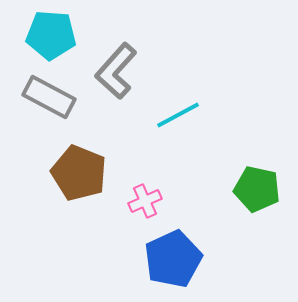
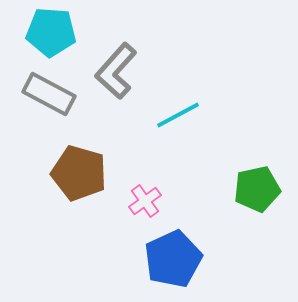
cyan pentagon: moved 3 px up
gray rectangle: moved 3 px up
brown pentagon: rotated 6 degrees counterclockwise
green pentagon: rotated 24 degrees counterclockwise
pink cross: rotated 12 degrees counterclockwise
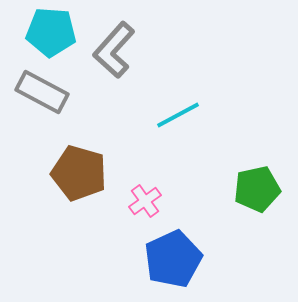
gray L-shape: moved 2 px left, 21 px up
gray rectangle: moved 7 px left, 2 px up
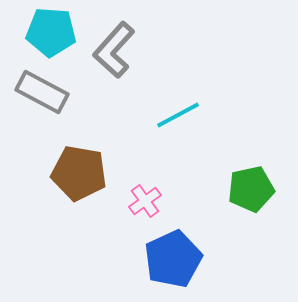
brown pentagon: rotated 6 degrees counterclockwise
green pentagon: moved 6 px left
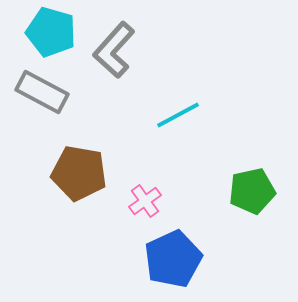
cyan pentagon: rotated 12 degrees clockwise
green pentagon: moved 1 px right, 2 px down
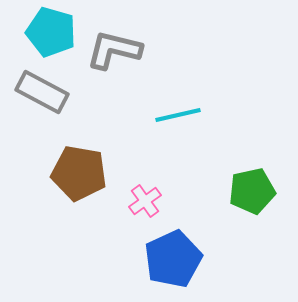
gray L-shape: rotated 62 degrees clockwise
cyan line: rotated 15 degrees clockwise
